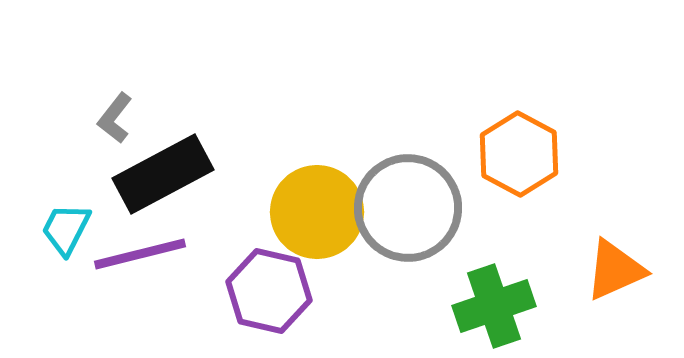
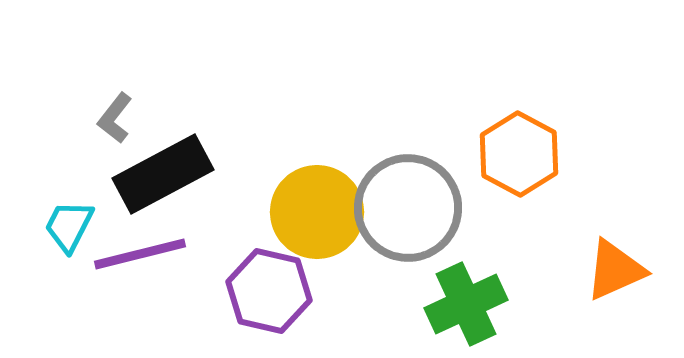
cyan trapezoid: moved 3 px right, 3 px up
green cross: moved 28 px left, 2 px up; rotated 6 degrees counterclockwise
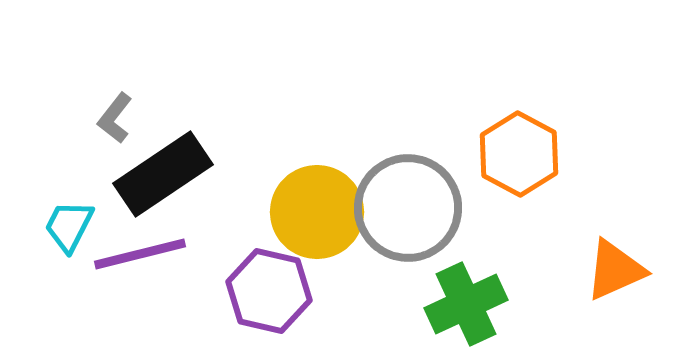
black rectangle: rotated 6 degrees counterclockwise
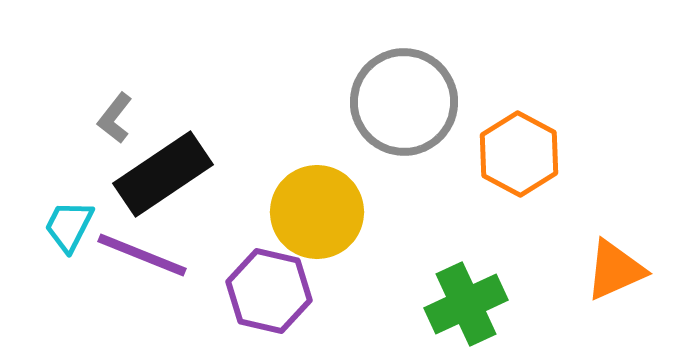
gray circle: moved 4 px left, 106 px up
purple line: moved 2 px right, 1 px down; rotated 36 degrees clockwise
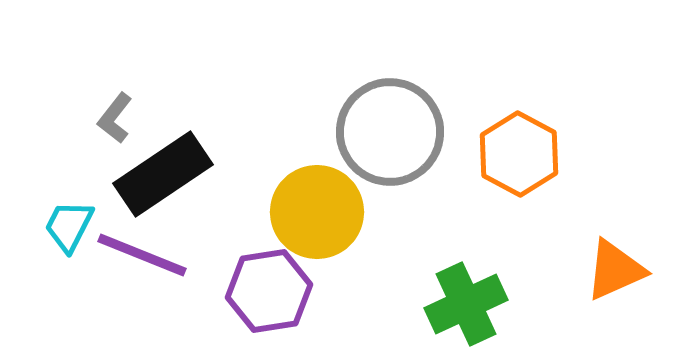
gray circle: moved 14 px left, 30 px down
purple hexagon: rotated 22 degrees counterclockwise
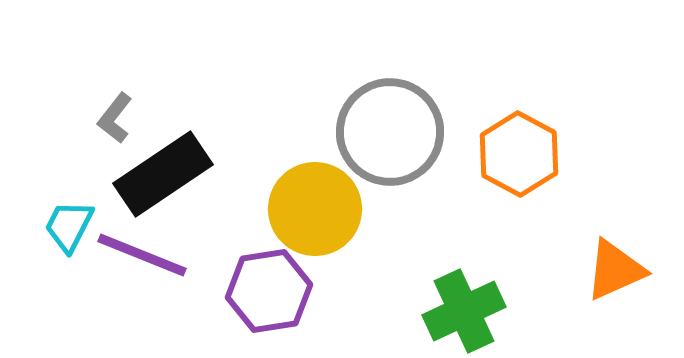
yellow circle: moved 2 px left, 3 px up
green cross: moved 2 px left, 7 px down
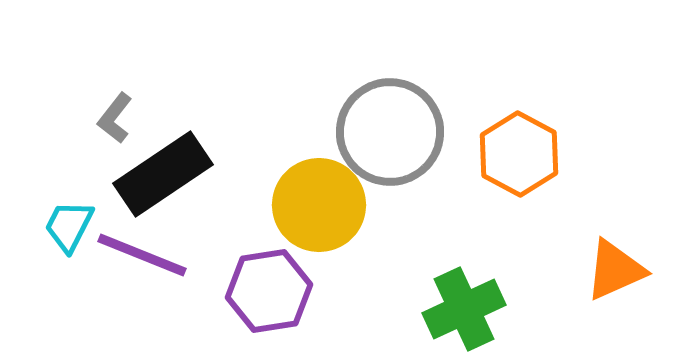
yellow circle: moved 4 px right, 4 px up
green cross: moved 2 px up
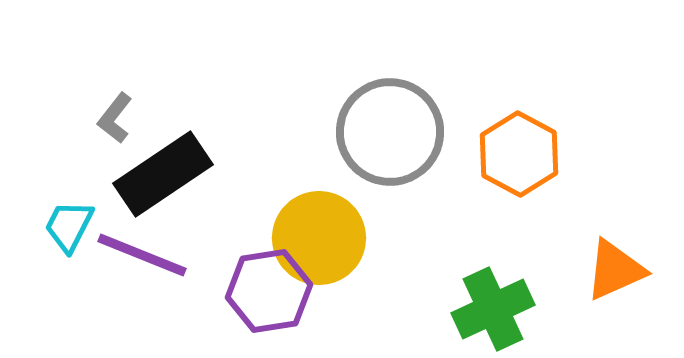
yellow circle: moved 33 px down
green cross: moved 29 px right
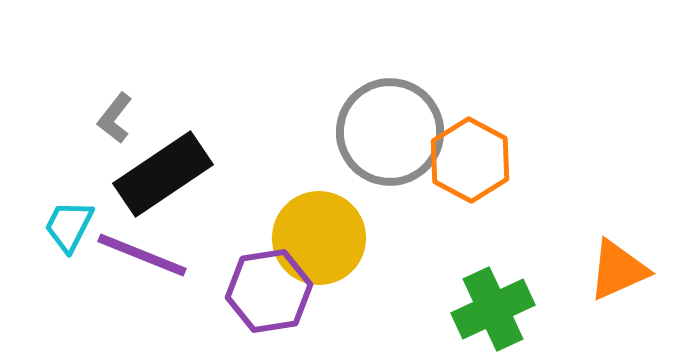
orange hexagon: moved 49 px left, 6 px down
orange triangle: moved 3 px right
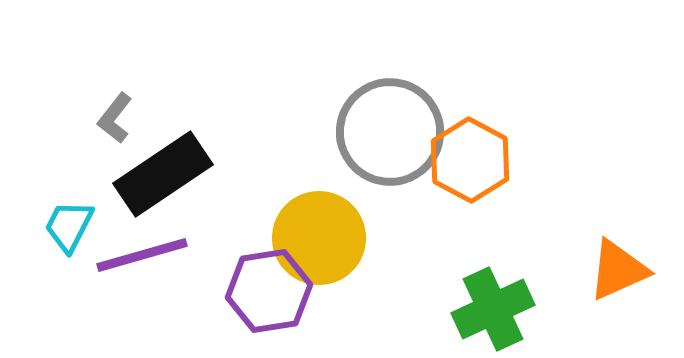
purple line: rotated 38 degrees counterclockwise
